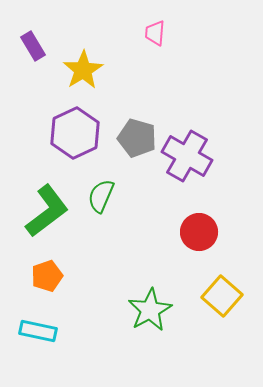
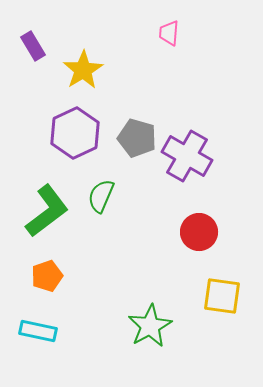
pink trapezoid: moved 14 px right
yellow square: rotated 33 degrees counterclockwise
green star: moved 16 px down
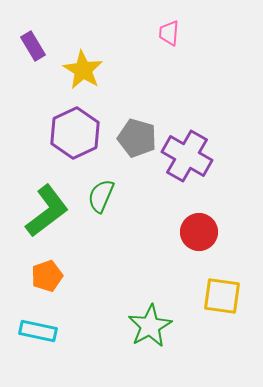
yellow star: rotated 9 degrees counterclockwise
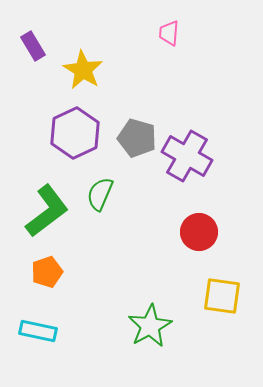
green semicircle: moved 1 px left, 2 px up
orange pentagon: moved 4 px up
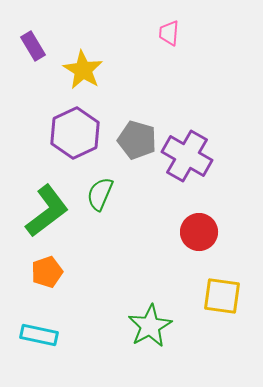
gray pentagon: moved 2 px down
cyan rectangle: moved 1 px right, 4 px down
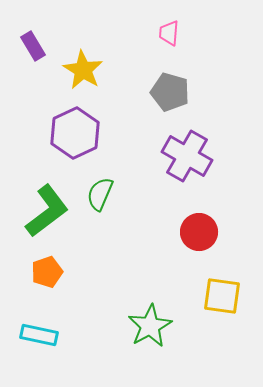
gray pentagon: moved 33 px right, 48 px up
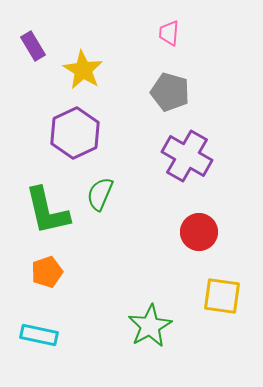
green L-shape: rotated 114 degrees clockwise
